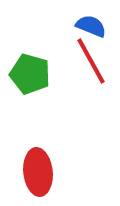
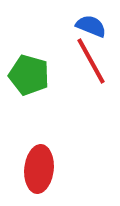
green pentagon: moved 1 px left, 1 px down
red ellipse: moved 1 px right, 3 px up; rotated 12 degrees clockwise
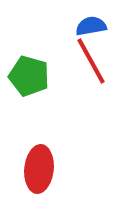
blue semicircle: rotated 32 degrees counterclockwise
green pentagon: moved 1 px down
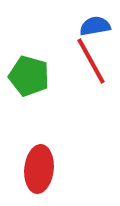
blue semicircle: moved 4 px right
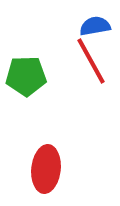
green pentagon: moved 3 px left; rotated 18 degrees counterclockwise
red ellipse: moved 7 px right
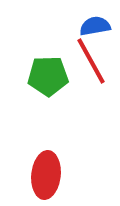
green pentagon: moved 22 px right
red ellipse: moved 6 px down
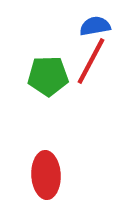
red line: rotated 57 degrees clockwise
red ellipse: rotated 9 degrees counterclockwise
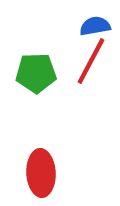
green pentagon: moved 12 px left, 3 px up
red ellipse: moved 5 px left, 2 px up
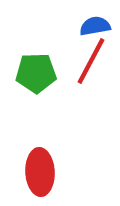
red ellipse: moved 1 px left, 1 px up
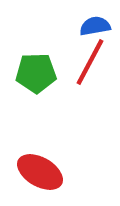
red line: moved 1 px left, 1 px down
red ellipse: rotated 57 degrees counterclockwise
